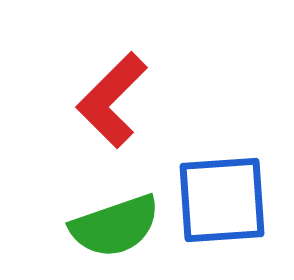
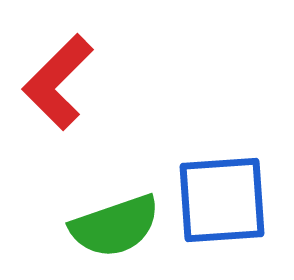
red L-shape: moved 54 px left, 18 px up
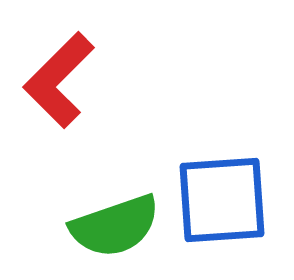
red L-shape: moved 1 px right, 2 px up
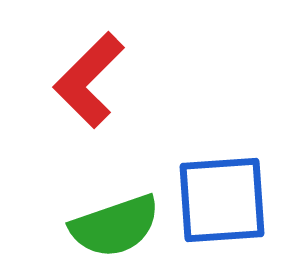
red L-shape: moved 30 px right
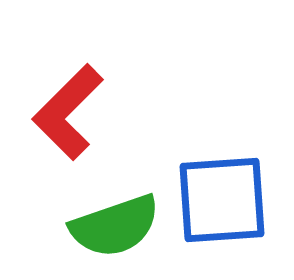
red L-shape: moved 21 px left, 32 px down
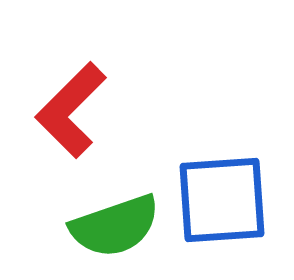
red L-shape: moved 3 px right, 2 px up
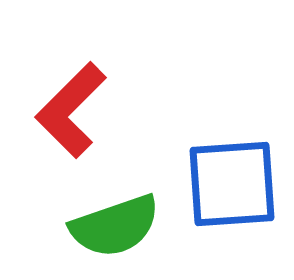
blue square: moved 10 px right, 16 px up
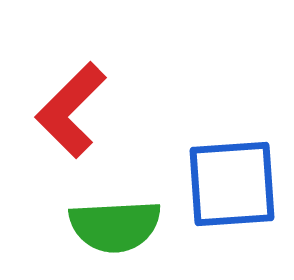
green semicircle: rotated 16 degrees clockwise
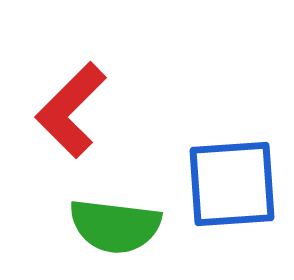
green semicircle: rotated 10 degrees clockwise
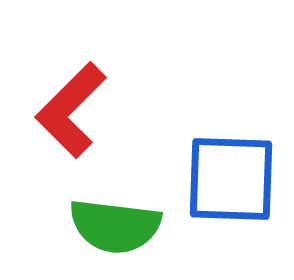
blue square: moved 1 px left, 5 px up; rotated 6 degrees clockwise
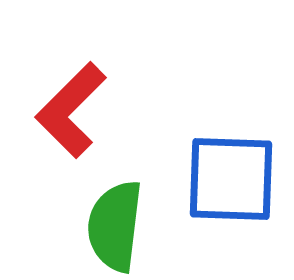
green semicircle: rotated 90 degrees clockwise
